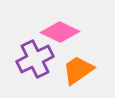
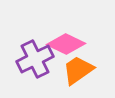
pink diamond: moved 6 px right, 12 px down
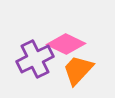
orange trapezoid: rotated 12 degrees counterclockwise
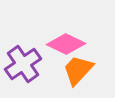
purple cross: moved 12 px left, 5 px down; rotated 9 degrees counterclockwise
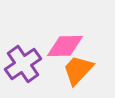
pink diamond: moved 1 px left, 2 px down; rotated 27 degrees counterclockwise
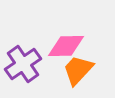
pink diamond: moved 1 px right
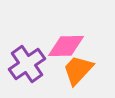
purple cross: moved 4 px right
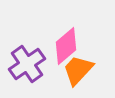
pink diamond: rotated 39 degrees counterclockwise
